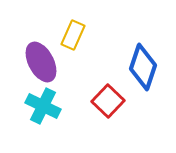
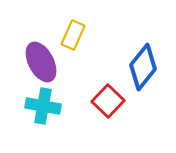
blue diamond: rotated 21 degrees clockwise
cyan cross: rotated 16 degrees counterclockwise
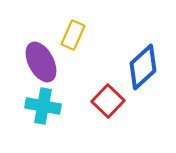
blue diamond: rotated 9 degrees clockwise
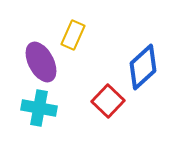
cyan cross: moved 4 px left, 2 px down
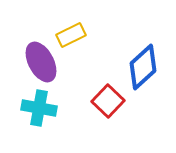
yellow rectangle: moved 2 px left; rotated 40 degrees clockwise
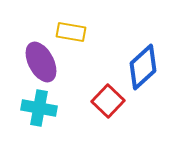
yellow rectangle: moved 3 px up; rotated 36 degrees clockwise
